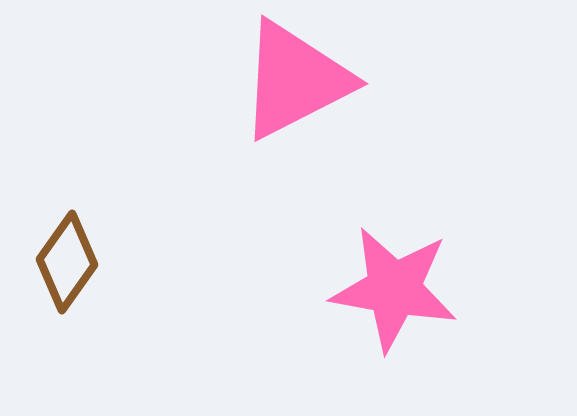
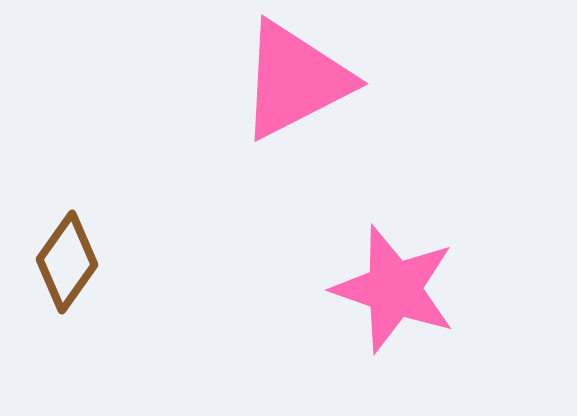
pink star: rotated 9 degrees clockwise
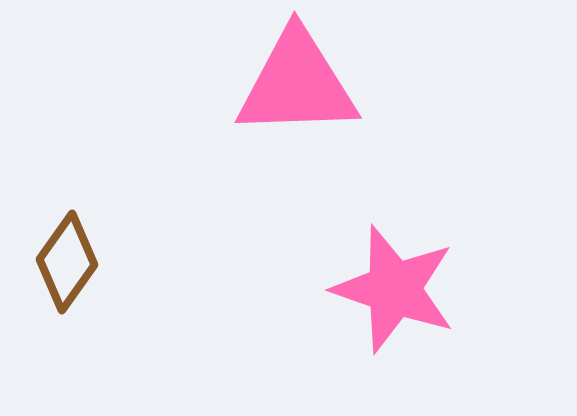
pink triangle: moved 2 px right, 4 px down; rotated 25 degrees clockwise
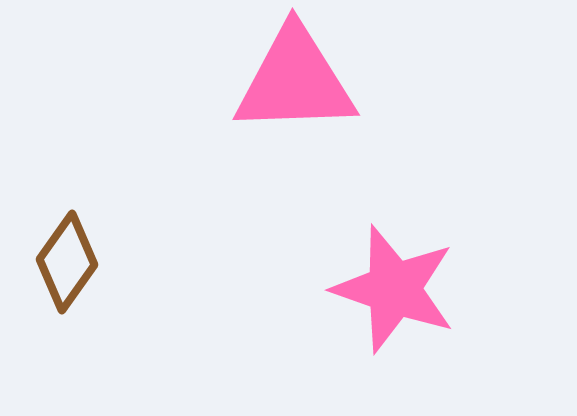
pink triangle: moved 2 px left, 3 px up
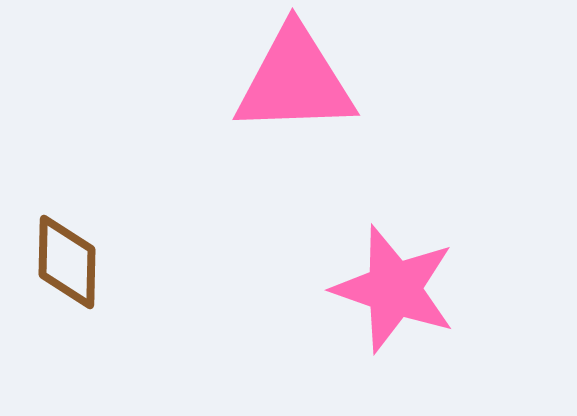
brown diamond: rotated 34 degrees counterclockwise
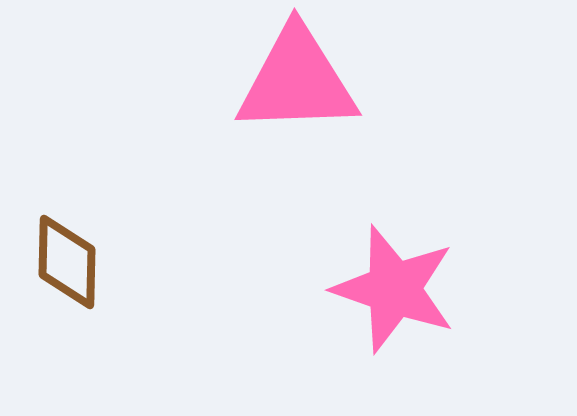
pink triangle: moved 2 px right
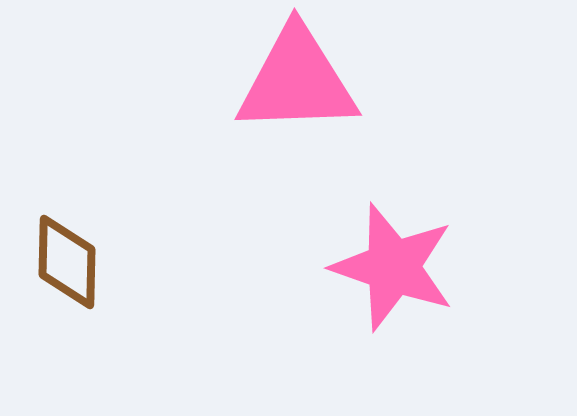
pink star: moved 1 px left, 22 px up
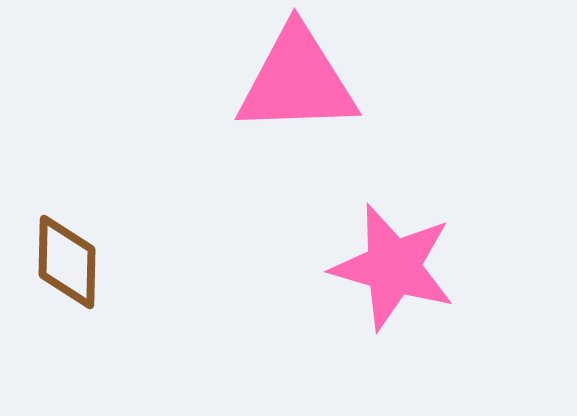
pink star: rotated 3 degrees counterclockwise
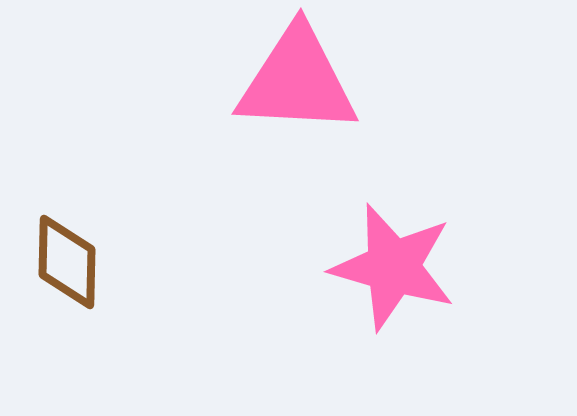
pink triangle: rotated 5 degrees clockwise
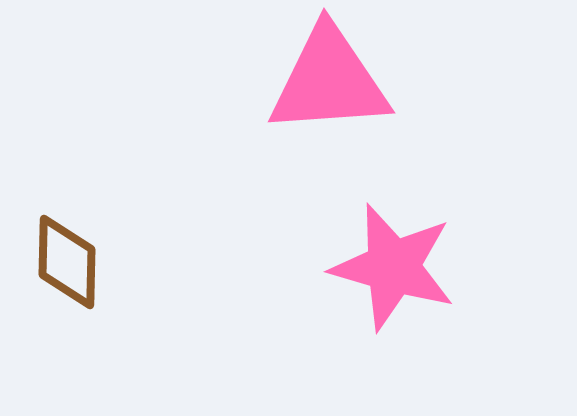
pink triangle: moved 32 px right; rotated 7 degrees counterclockwise
